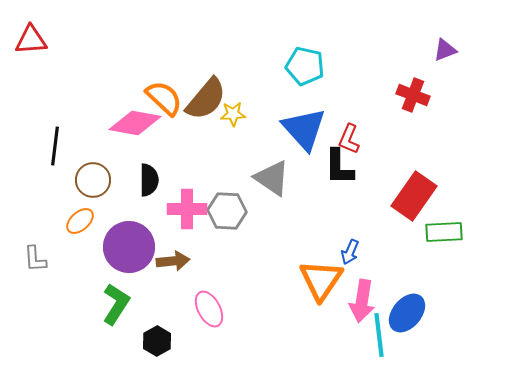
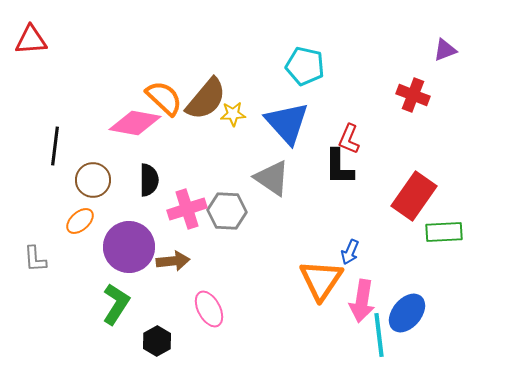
blue triangle: moved 17 px left, 6 px up
pink cross: rotated 18 degrees counterclockwise
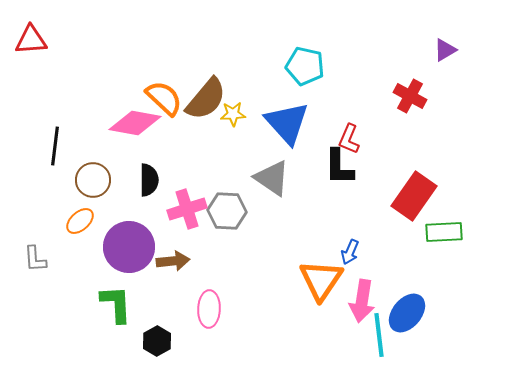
purple triangle: rotated 10 degrees counterclockwise
red cross: moved 3 px left, 1 px down; rotated 8 degrees clockwise
green L-shape: rotated 36 degrees counterclockwise
pink ellipse: rotated 30 degrees clockwise
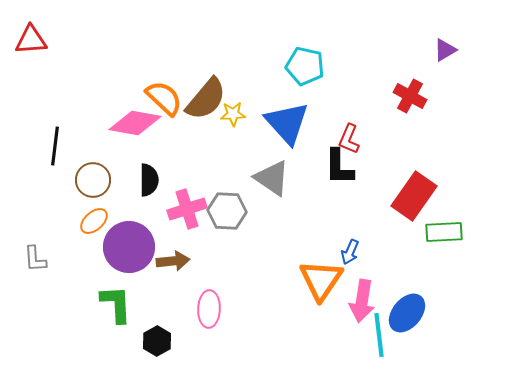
orange ellipse: moved 14 px right
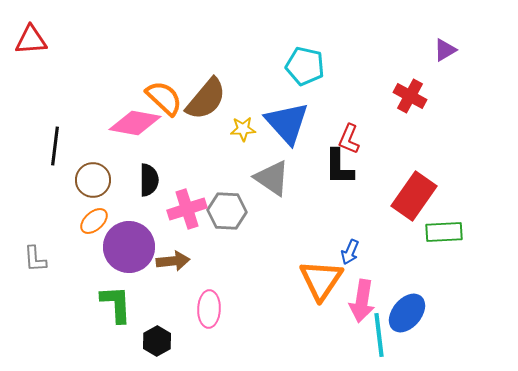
yellow star: moved 10 px right, 15 px down
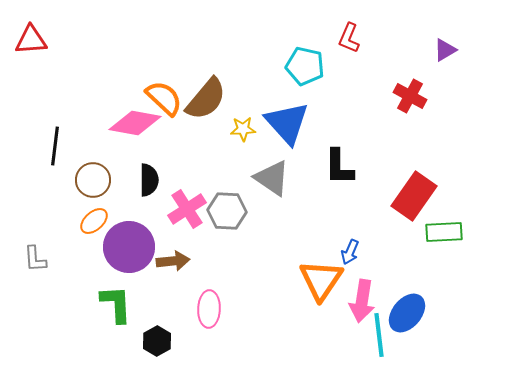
red L-shape: moved 101 px up
pink cross: rotated 15 degrees counterclockwise
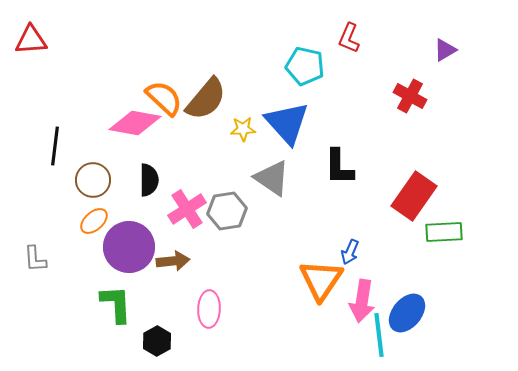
gray hexagon: rotated 12 degrees counterclockwise
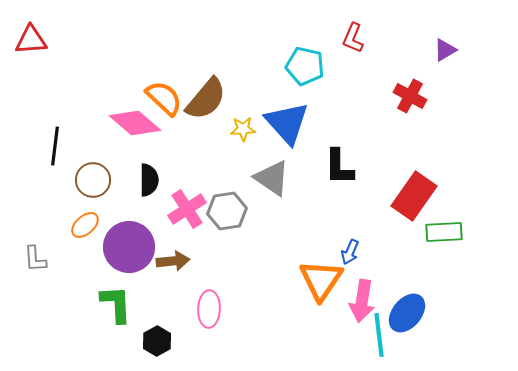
red L-shape: moved 4 px right
pink diamond: rotated 30 degrees clockwise
orange ellipse: moved 9 px left, 4 px down
